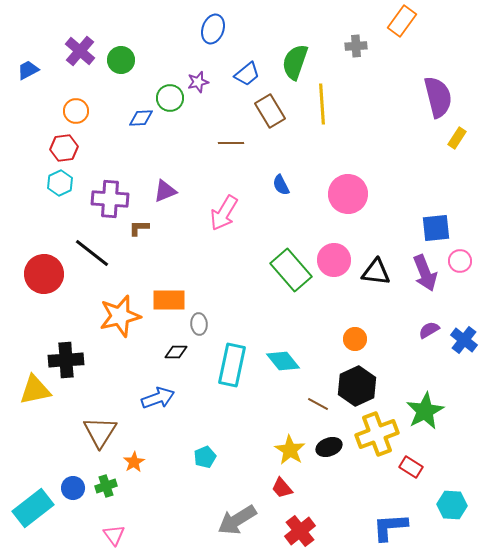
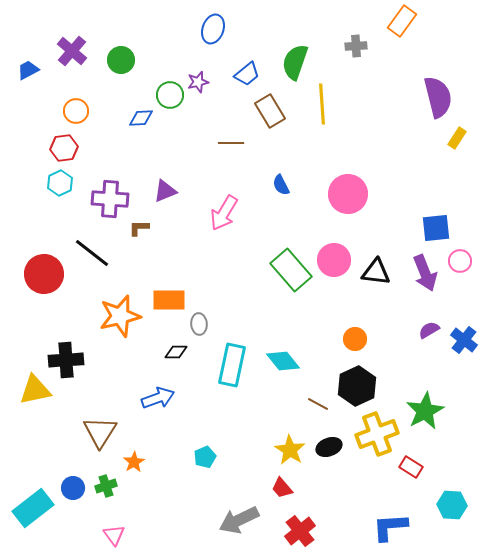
purple cross at (80, 51): moved 8 px left
green circle at (170, 98): moved 3 px up
gray arrow at (237, 520): moved 2 px right; rotated 6 degrees clockwise
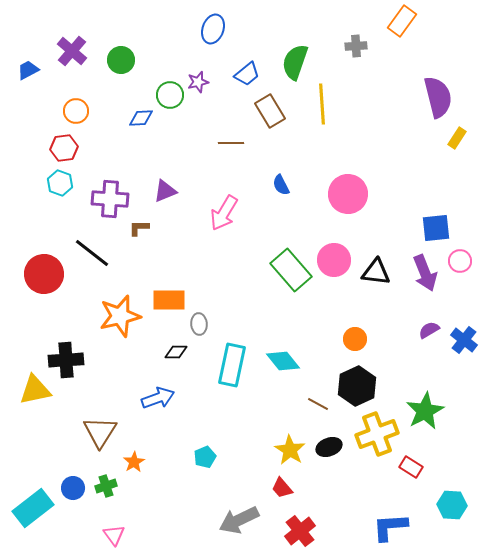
cyan hexagon at (60, 183): rotated 15 degrees counterclockwise
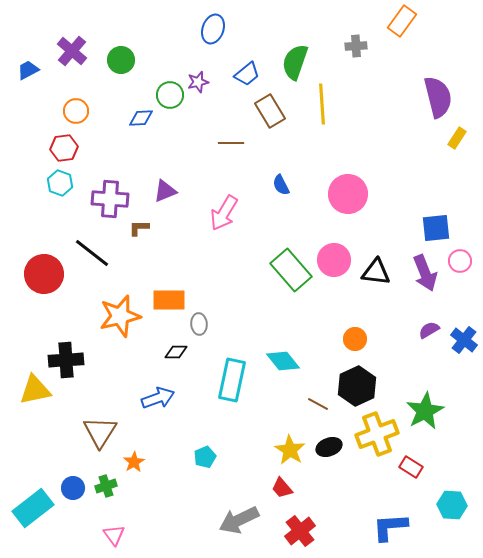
cyan rectangle at (232, 365): moved 15 px down
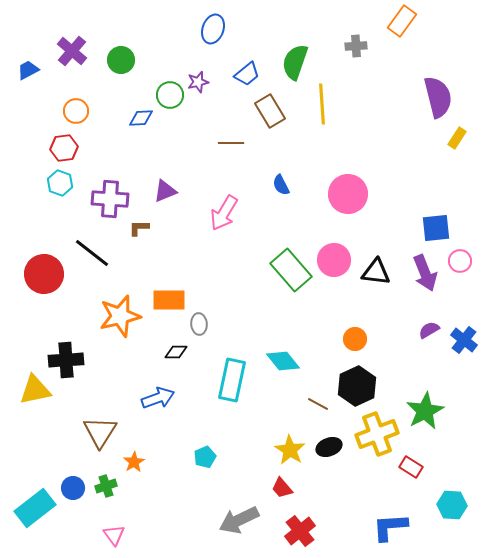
cyan rectangle at (33, 508): moved 2 px right
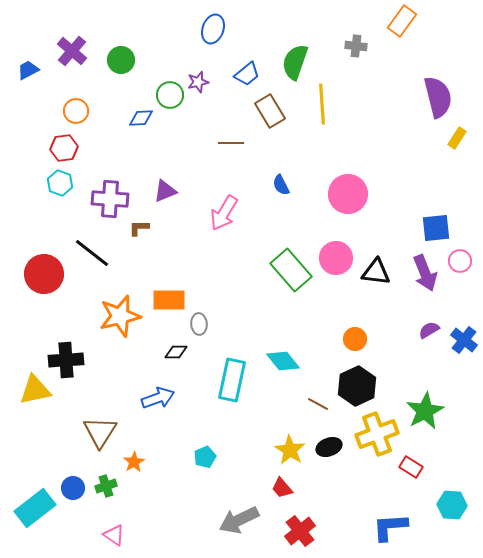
gray cross at (356, 46): rotated 10 degrees clockwise
pink circle at (334, 260): moved 2 px right, 2 px up
pink triangle at (114, 535): rotated 20 degrees counterclockwise
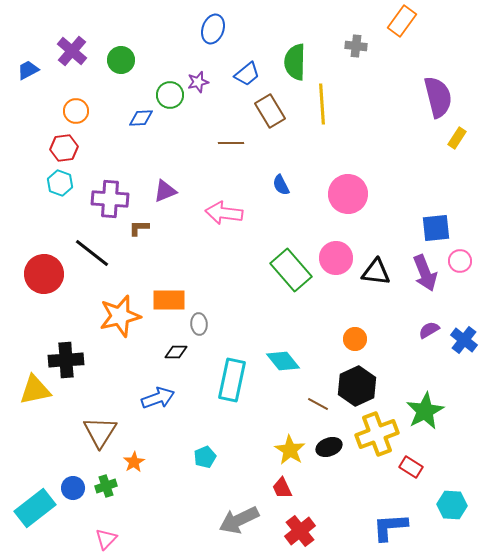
green semicircle at (295, 62): rotated 18 degrees counterclockwise
pink arrow at (224, 213): rotated 66 degrees clockwise
red trapezoid at (282, 488): rotated 15 degrees clockwise
pink triangle at (114, 535): moved 8 px left, 4 px down; rotated 40 degrees clockwise
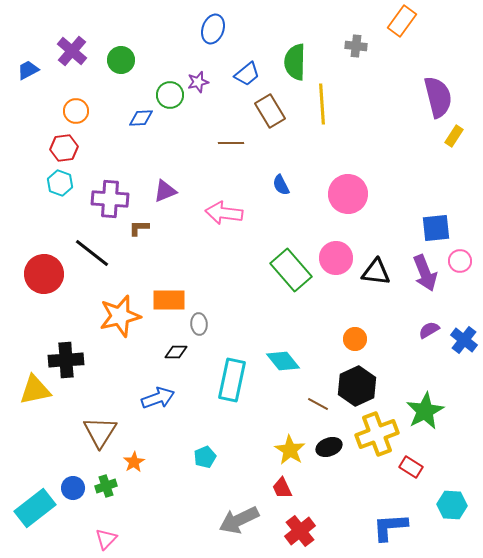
yellow rectangle at (457, 138): moved 3 px left, 2 px up
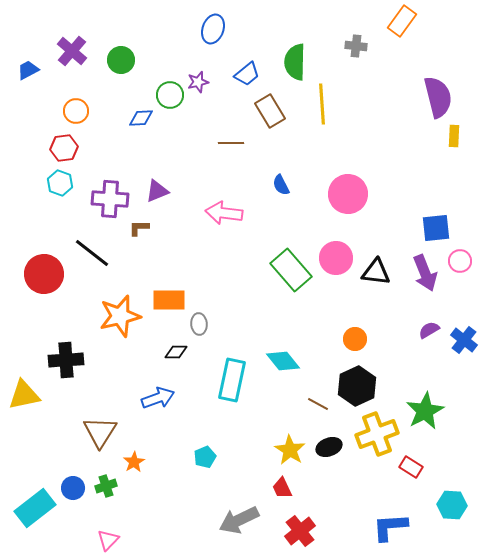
yellow rectangle at (454, 136): rotated 30 degrees counterclockwise
purple triangle at (165, 191): moved 8 px left
yellow triangle at (35, 390): moved 11 px left, 5 px down
pink triangle at (106, 539): moved 2 px right, 1 px down
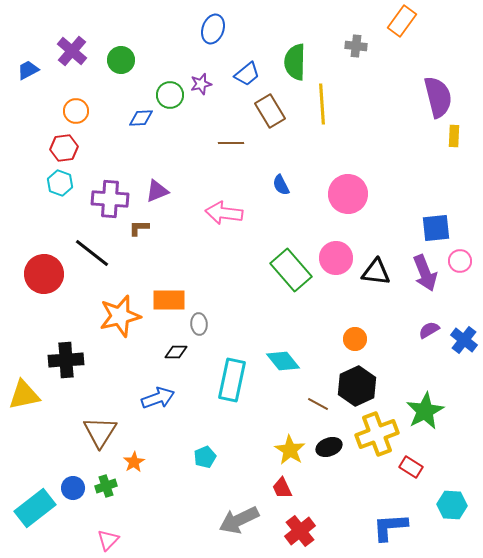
purple star at (198, 82): moved 3 px right, 2 px down
